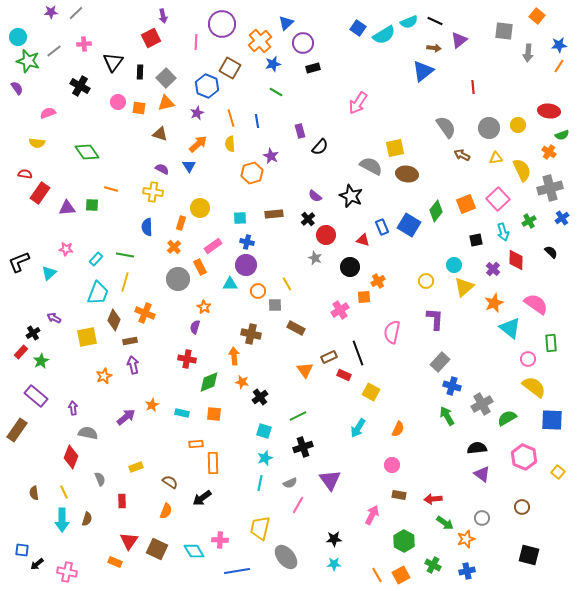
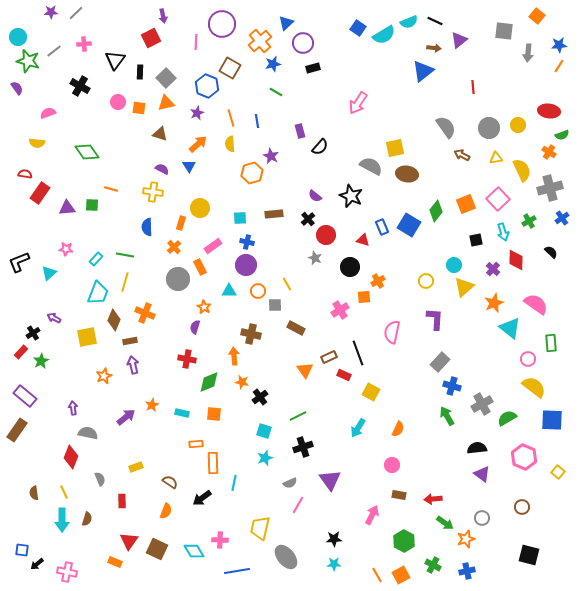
black triangle at (113, 62): moved 2 px right, 2 px up
cyan triangle at (230, 284): moved 1 px left, 7 px down
purple rectangle at (36, 396): moved 11 px left
cyan line at (260, 483): moved 26 px left
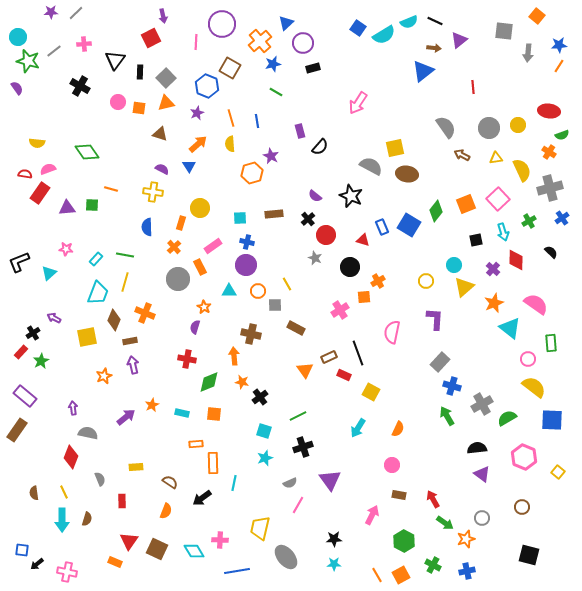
pink semicircle at (48, 113): moved 56 px down
yellow rectangle at (136, 467): rotated 16 degrees clockwise
red arrow at (433, 499): rotated 66 degrees clockwise
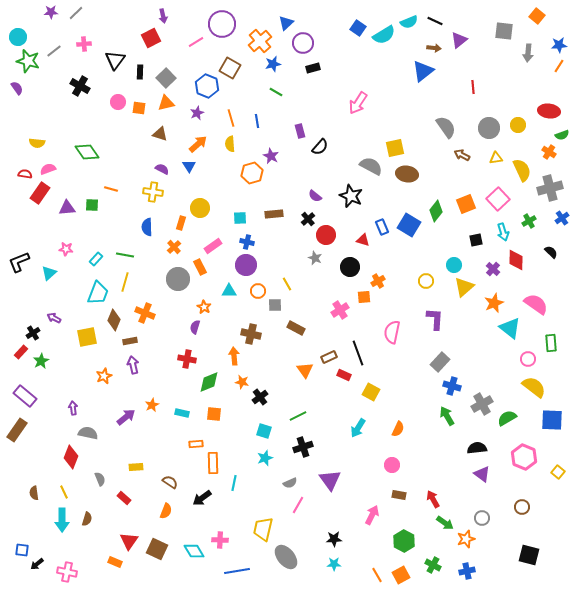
pink line at (196, 42): rotated 56 degrees clockwise
red rectangle at (122, 501): moved 2 px right, 3 px up; rotated 48 degrees counterclockwise
yellow trapezoid at (260, 528): moved 3 px right, 1 px down
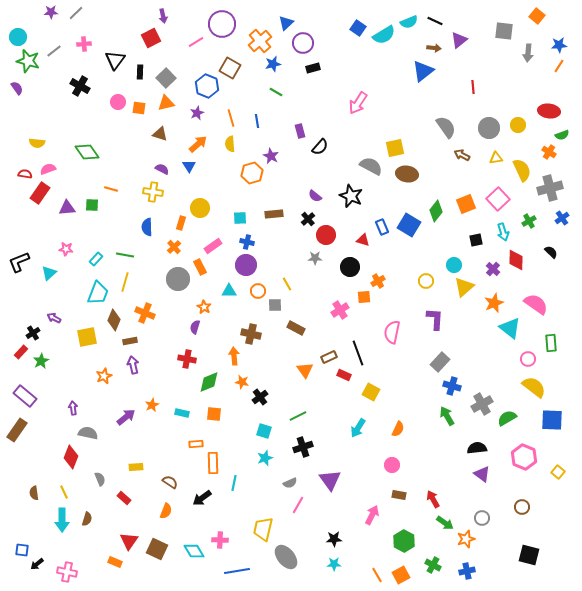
gray star at (315, 258): rotated 24 degrees counterclockwise
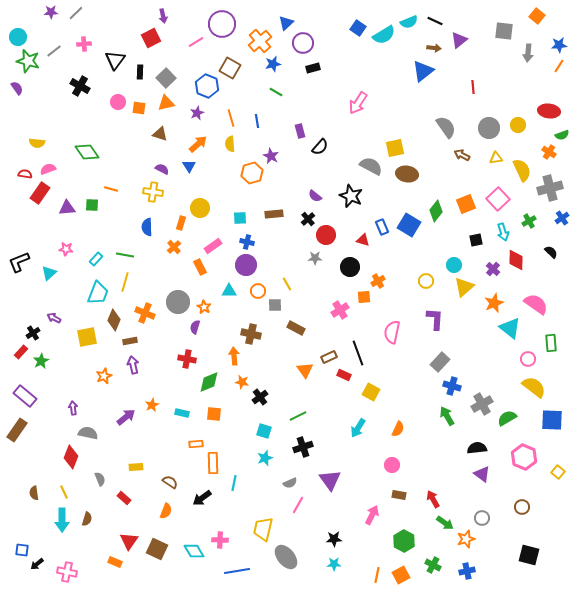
gray circle at (178, 279): moved 23 px down
orange line at (377, 575): rotated 42 degrees clockwise
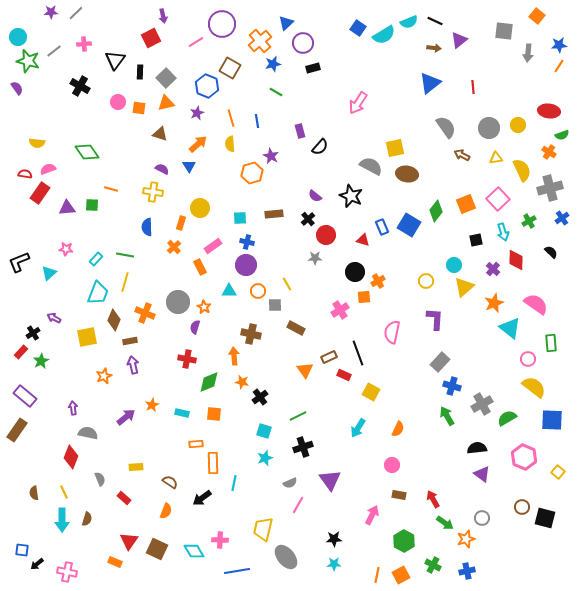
blue triangle at (423, 71): moved 7 px right, 12 px down
black circle at (350, 267): moved 5 px right, 5 px down
black square at (529, 555): moved 16 px right, 37 px up
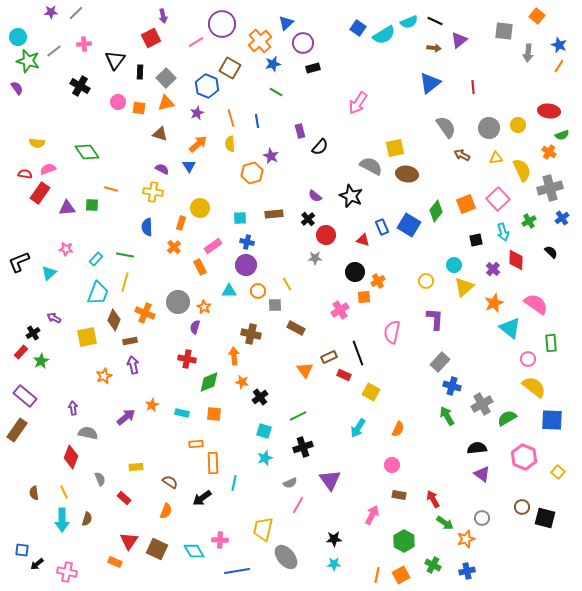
blue star at (559, 45): rotated 28 degrees clockwise
